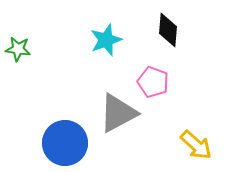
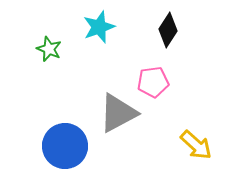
black diamond: rotated 28 degrees clockwise
cyan star: moved 7 px left, 13 px up
green star: moved 31 px right; rotated 15 degrees clockwise
pink pentagon: rotated 28 degrees counterclockwise
blue circle: moved 3 px down
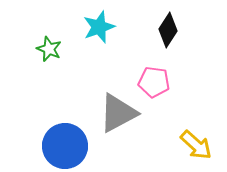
pink pentagon: moved 1 px right; rotated 16 degrees clockwise
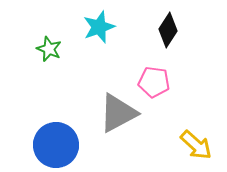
blue circle: moved 9 px left, 1 px up
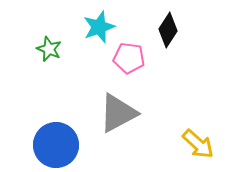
pink pentagon: moved 25 px left, 24 px up
yellow arrow: moved 2 px right, 1 px up
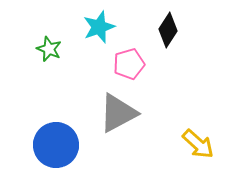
pink pentagon: moved 6 px down; rotated 24 degrees counterclockwise
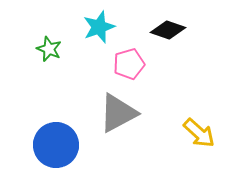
black diamond: rotated 76 degrees clockwise
yellow arrow: moved 1 px right, 11 px up
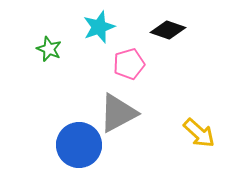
blue circle: moved 23 px right
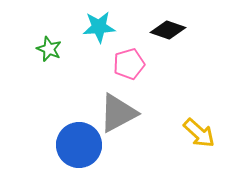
cyan star: rotated 16 degrees clockwise
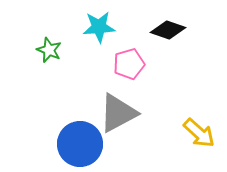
green star: moved 1 px down
blue circle: moved 1 px right, 1 px up
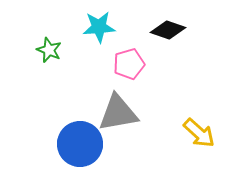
gray triangle: rotated 18 degrees clockwise
